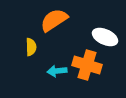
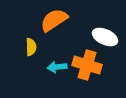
cyan arrow: moved 4 px up
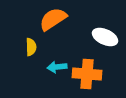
orange semicircle: moved 1 px left, 1 px up
orange cross: moved 9 px down; rotated 12 degrees counterclockwise
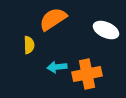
white ellipse: moved 1 px right, 7 px up
yellow semicircle: moved 2 px left, 2 px up
orange cross: rotated 16 degrees counterclockwise
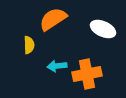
white ellipse: moved 3 px left, 1 px up
cyan arrow: moved 1 px up
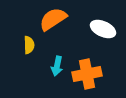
cyan arrow: rotated 72 degrees counterclockwise
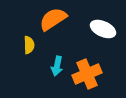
orange cross: rotated 12 degrees counterclockwise
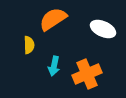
cyan arrow: moved 3 px left
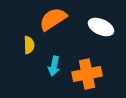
white ellipse: moved 2 px left, 2 px up
orange cross: rotated 12 degrees clockwise
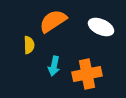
orange semicircle: moved 2 px down
